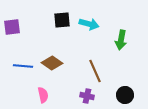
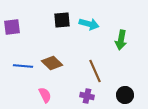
brown diamond: rotated 10 degrees clockwise
pink semicircle: moved 2 px right; rotated 14 degrees counterclockwise
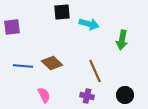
black square: moved 8 px up
green arrow: moved 1 px right
pink semicircle: moved 1 px left
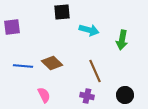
cyan arrow: moved 6 px down
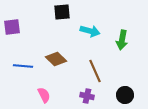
cyan arrow: moved 1 px right, 1 px down
brown diamond: moved 4 px right, 4 px up
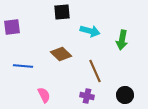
brown diamond: moved 5 px right, 5 px up
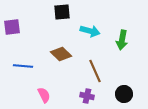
black circle: moved 1 px left, 1 px up
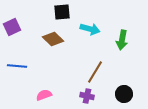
purple square: rotated 18 degrees counterclockwise
cyan arrow: moved 2 px up
brown diamond: moved 8 px left, 15 px up
blue line: moved 6 px left
brown line: moved 1 px down; rotated 55 degrees clockwise
pink semicircle: rotated 84 degrees counterclockwise
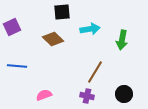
cyan arrow: rotated 24 degrees counterclockwise
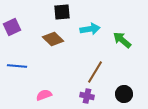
green arrow: rotated 120 degrees clockwise
